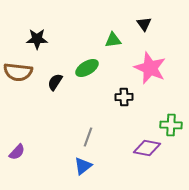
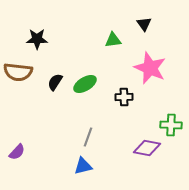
green ellipse: moved 2 px left, 16 px down
blue triangle: rotated 24 degrees clockwise
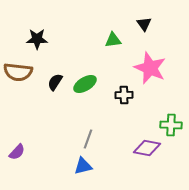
black cross: moved 2 px up
gray line: moved 2 px down
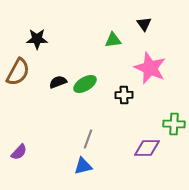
brown semicircle: rotated 68 degrees counterclockwise
black semicircle: moved 3 px right; rotated 36 degrees clockwise
green cross: moved 3 px right, 1 px up
purple diamond: rotated 12 degrees counterclockwise
purple semicircle: moved 2 px right
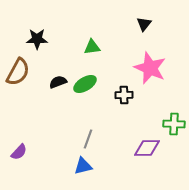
black triangle: rotated 14 degrees clockwise
green triangle: moved 21 px left, 7 px down
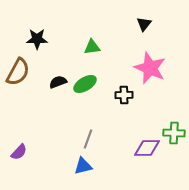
green cross: moved 9 px down
